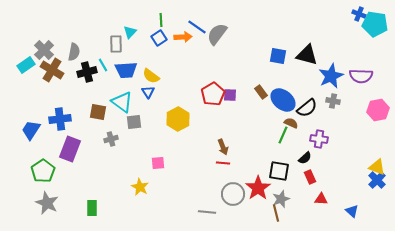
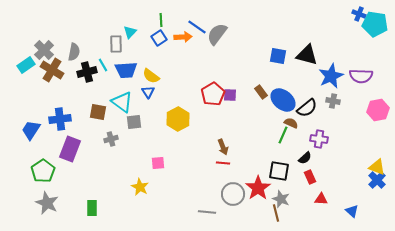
gray star at (281, 199): rotated 30 degrees counterclockwise
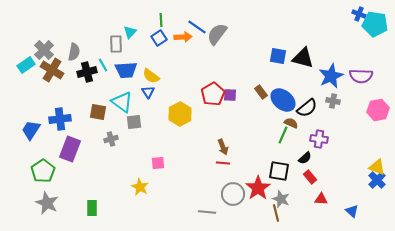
black triangle at (307, 55): moved 4 px left, 3 px down
yellow hexagon at (178, 119): moved 2 px right, 5 px up
red rectangle at (310, 177): rotated 16 degrees counterclockwise
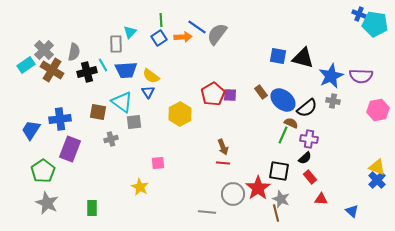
purple cross at (319, 139): moved 10 px left
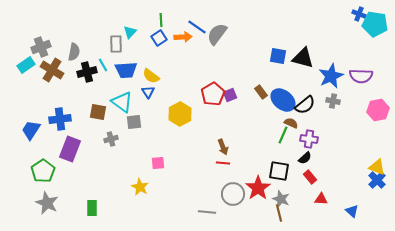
gray cross at (44, 50): moved 3 px left, 3 px up; rotated 24 degrees clockwise
purple square at (230, 95): rotated 24 degrees counterclockwise
black semicircle at (307, 108): moved 2 px left, 3 px up
brown line at (276, 213): moved 3 px right
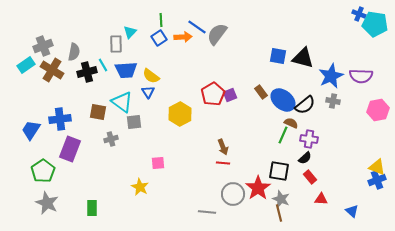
gray cross at (41, 47): moved 2 px right, 1 px up
blue cross at (377, 180): rotated 24 degrees clockwise
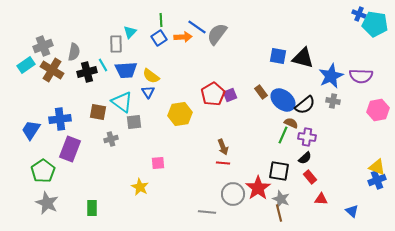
yellow hexagon at (180, 114): rotated 20 degrees clockwise
purple cross at (309, 139): moved 2 px left, 2 px up
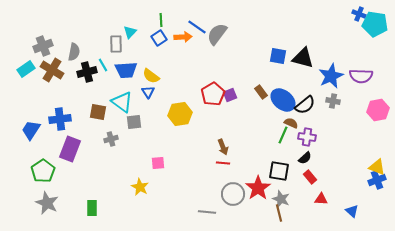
cyan rectangle at (26, 65): moved 4 px down
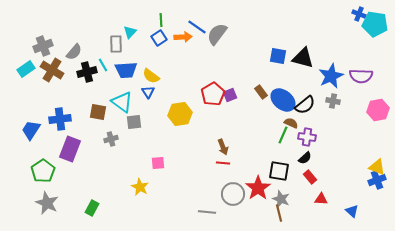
gray semicircle at (74, 52): rotated 30 degrees clockwise
green rectangle at (92, 208): rotated 28 degrees clockwise
